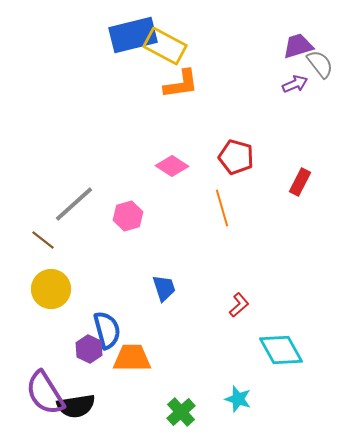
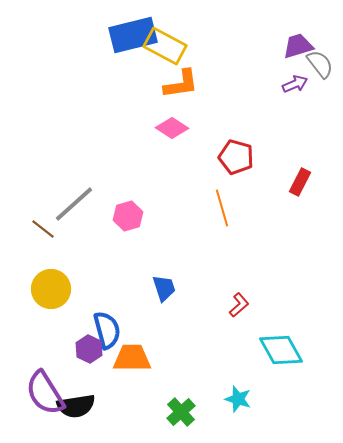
pink diamond: moved 38 px up
brown line: moved 11 px up
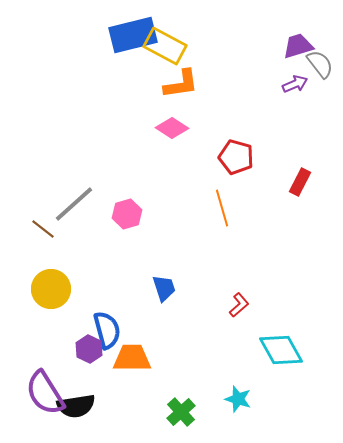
pink hexagon: moved 1 px left, 2 px up
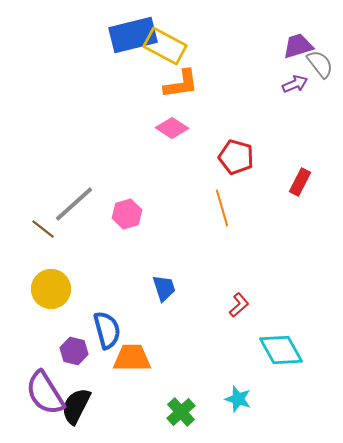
purple hexagon: moved 15 px left, 2 px down; rotated 12 degrees counterclockwise
black semicircle: rotated 126 degrees clockwise
